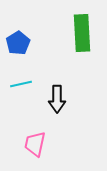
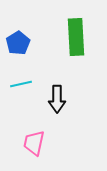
green rectangle: moved 6 px left, 4 px down
pink trapezoid: moved 1 px left, 1 px up
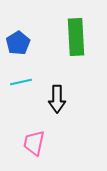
cyan line: moved 2 px up
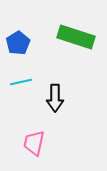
green rectangle: rotated 69 degrees counterclockwise
black arrow: moved 2 px left, 1 px up
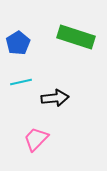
black arrow: rotated 96 degrees counterclockwise
pink trapezoid: moved 2 px right, 4 px up; rotated 32 degrees clockwise
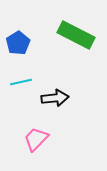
green rectangle: moved 2 px up; rotated 9 degrees clockwise
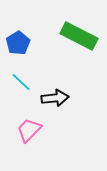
green rectangle: moved 3 px right, 1 px down
cyan line: rotated 55 degrees clockwise
pink trapezoid: moved 7 px left, 9 px up
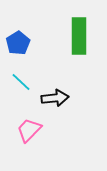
green rectangle: rotated 63 degrees clockwise
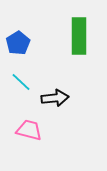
pink trapezoid: rotated 60 degrees clockwise
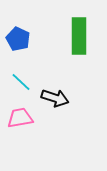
blue pentagon: moved 4 px up; rotated 15 degrees counterclockwise
black arrow: rotated 24 degrees clockwise
pink trapezoid: moved 9 px left, 12 px up; rotated 24 degrees counterclockwise
